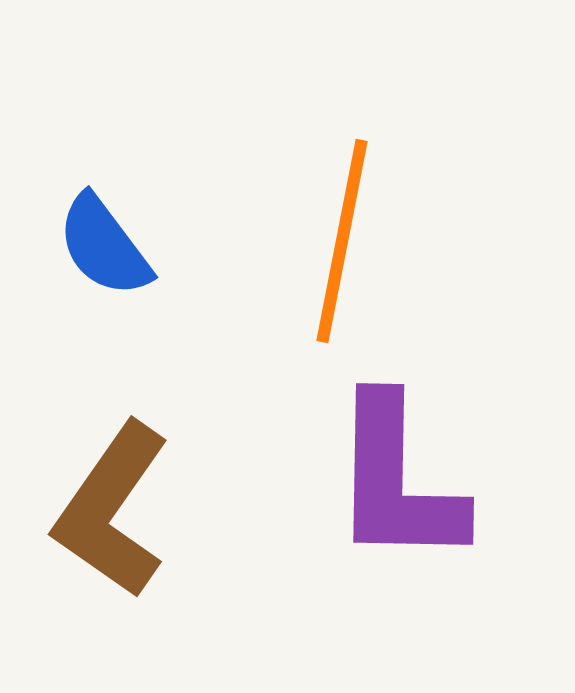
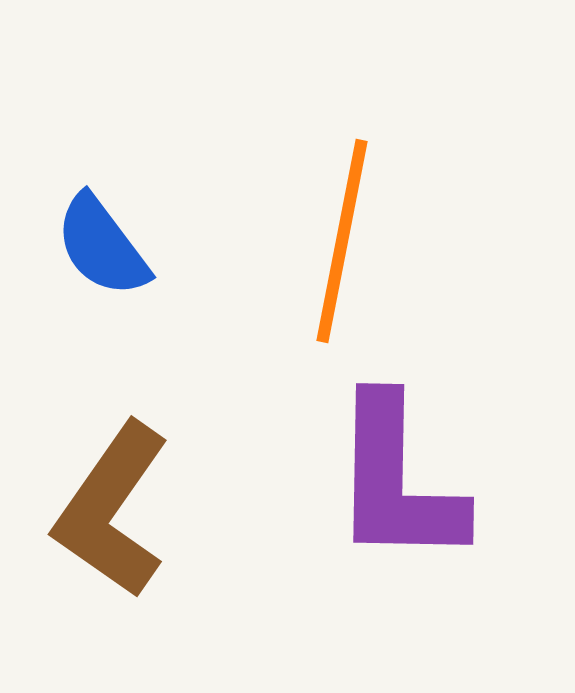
blue semicircle: moved 2 px left
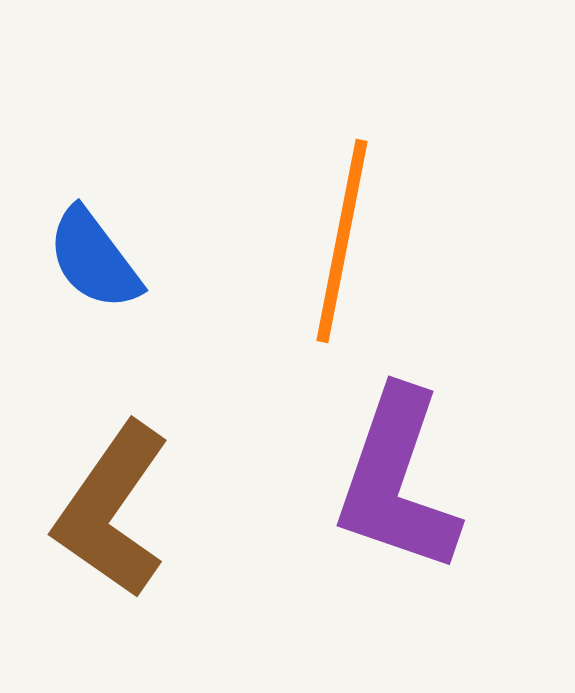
blue semicircle: moved 8 px left, 13 px down
purple L-shape: rotated 18 degrees clockwise
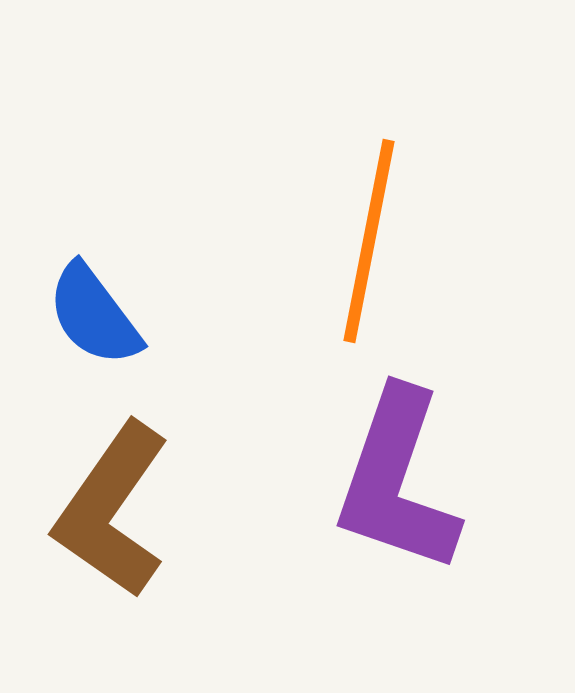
orange line: moved 27 px right
blue semicircle: moved 56 px down
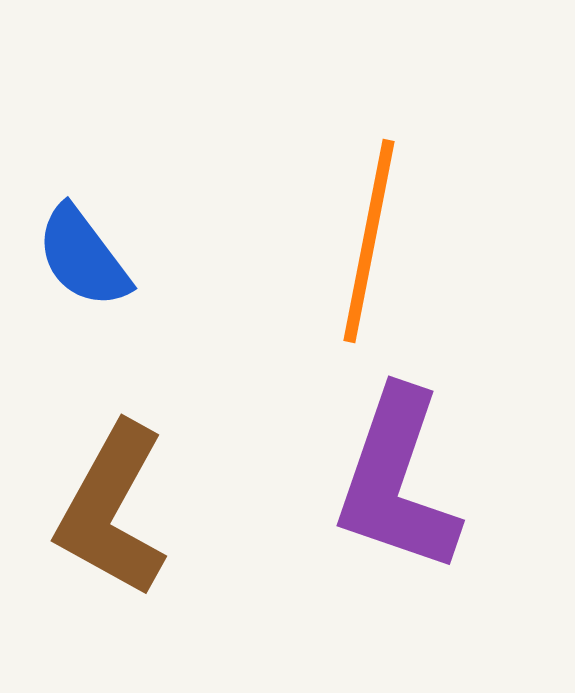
blue semicircle: moved 11 px left, 58 px up
brown L-shape: rotated 6 degrees counterclockwise
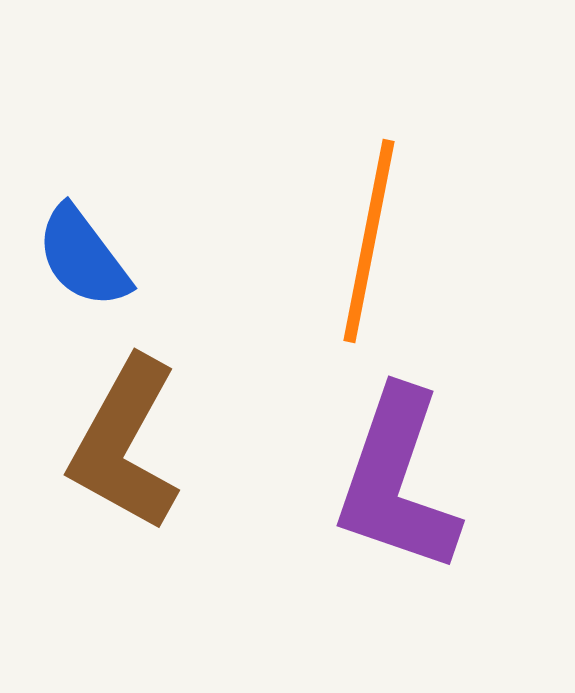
brown L-shape: moved 13 px right, 66 px up
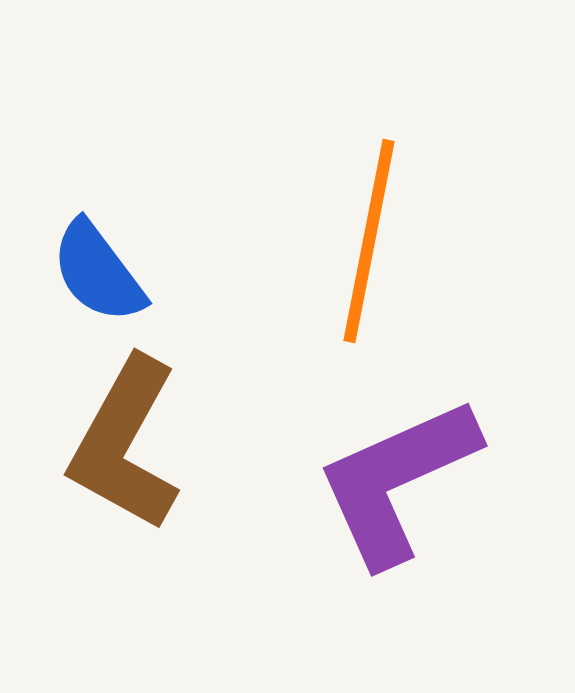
blue semicircle: moved 15 px right, 15 px down
purple L-shape: rotated 47 degrees clockwise
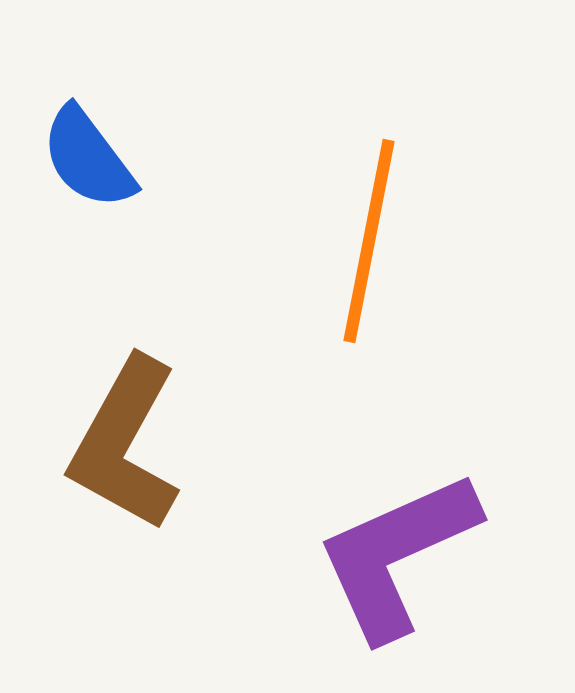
blue semicircle: moved 10 px left, 114 px up
purple L-shape: moved 74 px down
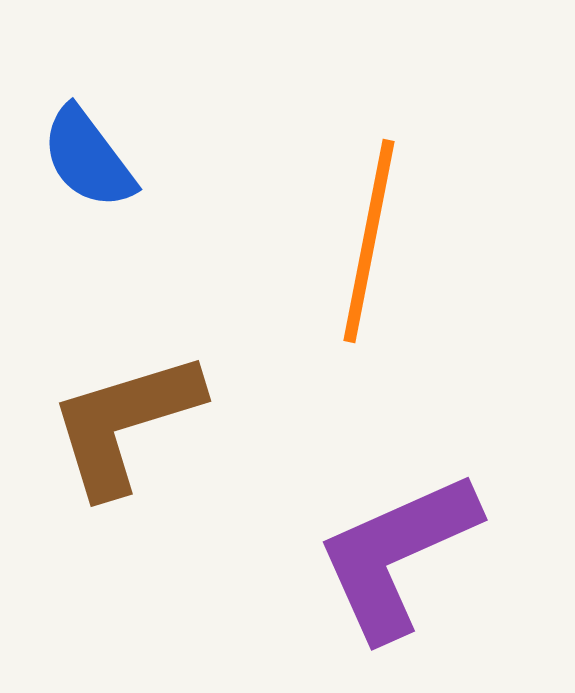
brown L-shape: moved 21 px up; rotated 44 degrees clockwise
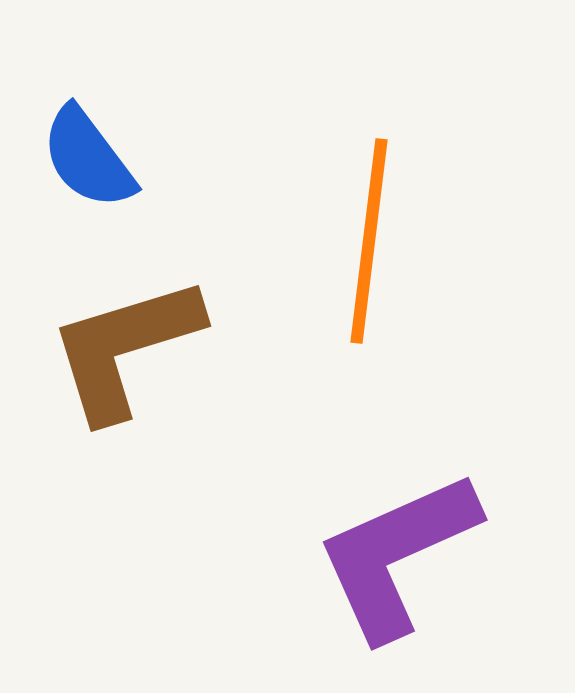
orange line: rotated 4 degrees counterclockwise
brown L-shape: moved 75 px up
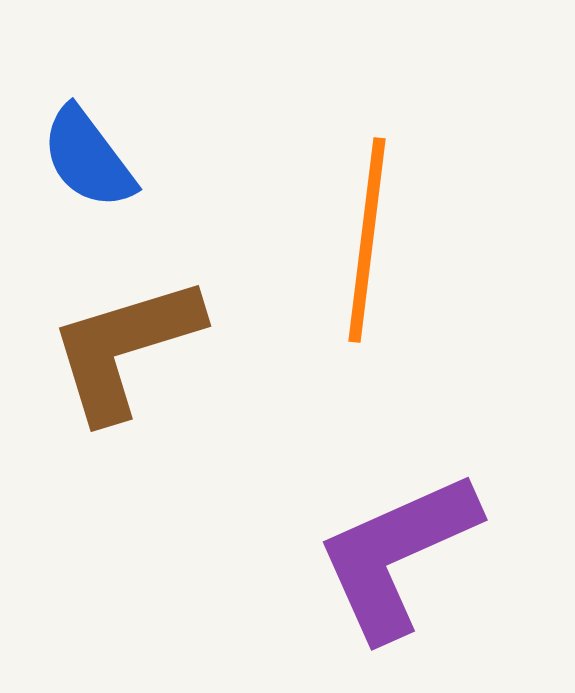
orange line: moved 2 px left, 1 px up
